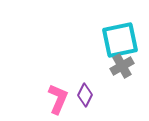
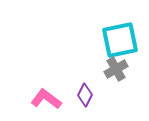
gray cross: moved 6 px left, 3 px down
pink L-shape: moved 12 px left; rotated 76 degrees counterclockwise
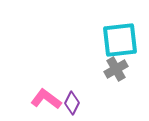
cyan square: rotated 6 degrees clockwise
purple diamond: moved 13 px left, 8 px down
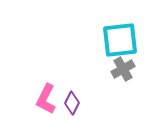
gray cross: moved 7 px right
pink L-shape: rotated 100 degrees counterclockwise
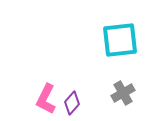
gray cross: moved 24 px down
purple diamond: rotated 15 degrees clockwise
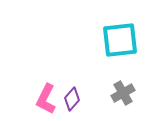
purple diamond: moved 4 px up
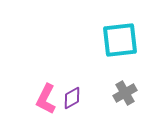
gray cross: moved 2 px right
purple diamond: moved 1 px up; rotated 20 degrees clockwise
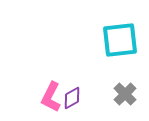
gray cross: moved 1 px down; rotated 15 degrees counterclockwise
pink L-shape: moved 5 px right, 2 px up
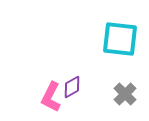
cyan square: moved 1 px up; rotated 12 degrees clockwise
purple diamond: moved 11 px up
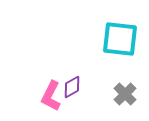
pink L-shape: moved 1 px up
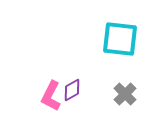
purple diamond: moved 3 px down
